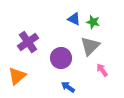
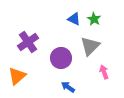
green star: moved 1 px right, 3 px up; rotated 16 degrees clockwise
pink arrow: moved 2 px right, 2 px down; rotated 16 degrees clockwise
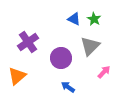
pink arrow: rotated 64 degrees clockwise
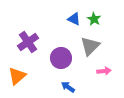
pink arrow: moved 1 px up; rotated 40 degrees clockwise
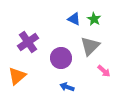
pink arrow: rotated 48 degrees clockwise
blue arrow: moved 1 px left; rotated 16 degrees counterclockwise
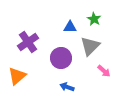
blue triangle: moved 4 px left, 8 px down; rotated 24 degrees counterclockwise
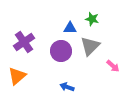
green star: moved 2 px left; rotated 16 degrees counterclockwise
blue triangle: moved 1 px down
purple cross: moved 4 px left
purple circle: moved 7 px up
pink arrow: moved 9 px right, 5 px up
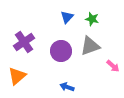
blue triangle: moved 3 px left, 11 px up; rotated 48 degrees counterclockwise
gray triangle: rotated 25 degrees clockwise
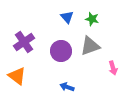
blue triangle: rotated 24 degrees counterclockwise
pink arrow: moved 2 px down; rotated 32 degrees clockwise
orange triangle: rotated 42 degrees counterclockwise
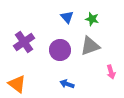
purple circle: moved 1 px left, 1 px up
pink arrow: moved 2 px left, 4 px down
orange triangle: moved 8 px down
blue arrow: moved 3 px up
